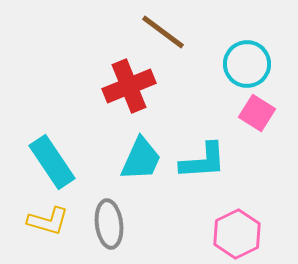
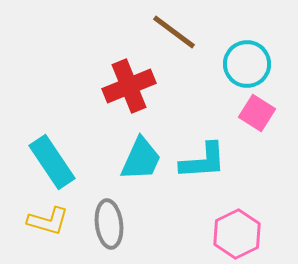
brown line: moved 11 px right
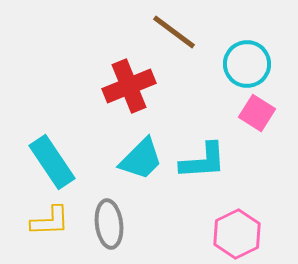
cyan trapezoid: rotated 21 degrees clockwise
yellow L-shape: moved 2 px right; rotated 18 degrees counterclockwise
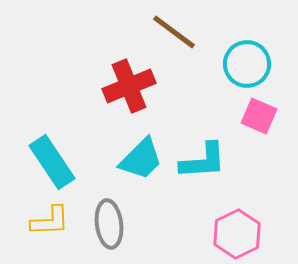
pink square: moved 2 px right, 3 px down; rotated 9 degrees counterclockwise
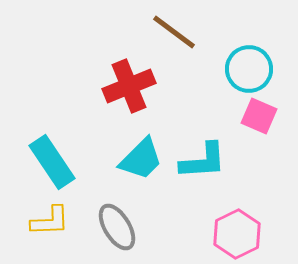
cyan circle: moved 2 px right, 5 px down
gray ellipse: moved 8 px right, 3 px down; rotated 24 degrees counterclockwise
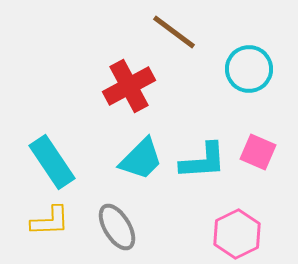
red cross: rotated 6 degrees counterclockwise
pink square: moved 1 px left, 36 px down
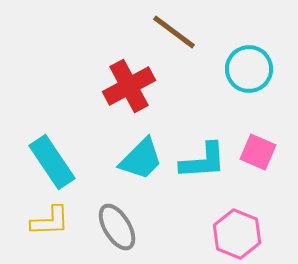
pink hexagon: rotated 12 degrees counterclockwise
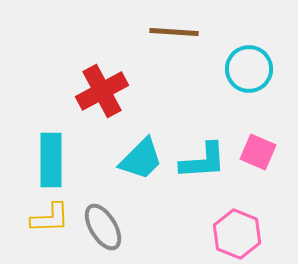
brown line: rotated 33 degrees counterclockwise
red cross: moved 27 px left, 5 px down
cyan rectangle: moved 1 px left, 2 px up; rotated 34 degrees clockwise
yellow L-shape: moved 3 px up
gray ellipse: moved 14 px left
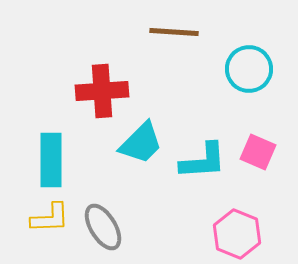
red cross: rotated 24 degrees clockwise
cyan trapezoid: moved 16 px up
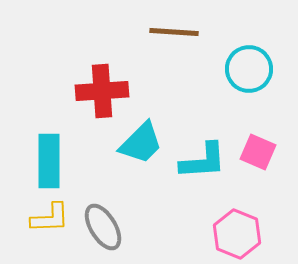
cyan rectangle: moved 2 px left, 1 px down
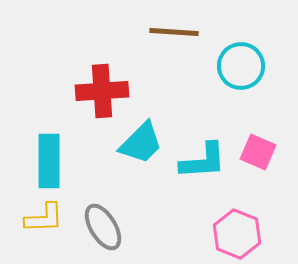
cyan circle: moved 8 px left, 3 px up
yellow L-shape: moved 6 px left
